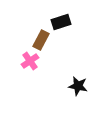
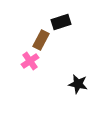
black star: moved 2 px up
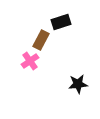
black star: rotated 18 degrees counterclockwise
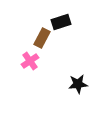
brown rectangle: moved 1 px right, 2 px up
